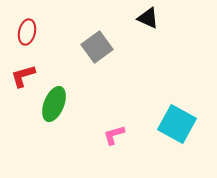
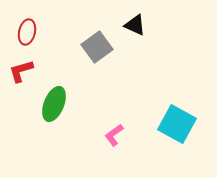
black triangle: moved 13 px left, 7 px down
red L-shape: moved 2 px left, 5 px up
pink L-shape: rotated 20 degrees counterclockwise
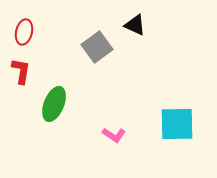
red ellipse: moved 3 px left
red L-shape: rotated 116 degrees clockwise
cyan square: rotated 30 degrees counterclockwise
pink L-shape: rotated 110 degrees counterclockwise
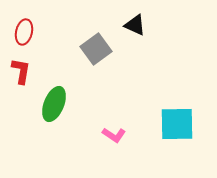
gray square: moved 1 px left, 2 px down
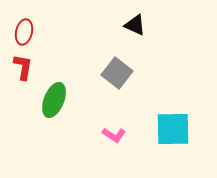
gray square: moved 21 px right, 24 px down; rotated 16 degrees counterclockwise
red L-shape: moved 2 px right, 4 px up
green ellipse: moved 4 px up
cyan square: moved 4 px left, 5 px down
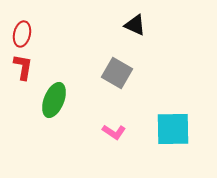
red ellipse: moved 2 px left, 2 px down
gray square: rotated 8 degrees counterclockwise
pink L-shape: moved 3 px up
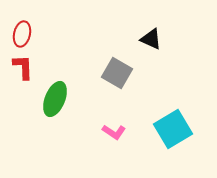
black triangle: moved 16 px right, 14 px down
red L-shape: rotated 12 degrees counterclockwise
green ellipse: moved 1 px right, 1 px up
cyan square: rotated 30 degrees counterclockwise
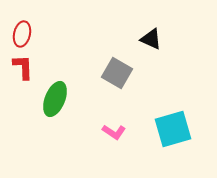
cyan square: rotated 15 degrees clockwise
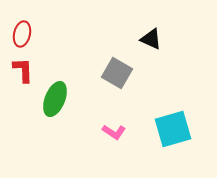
red L-shape: moved 3 px down
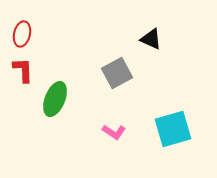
gray square: rotated 32 degrees clockwise
